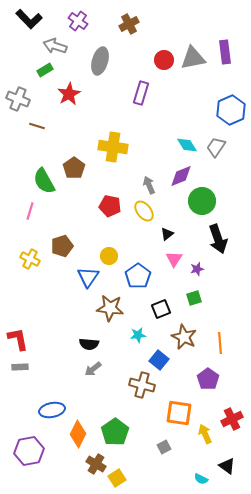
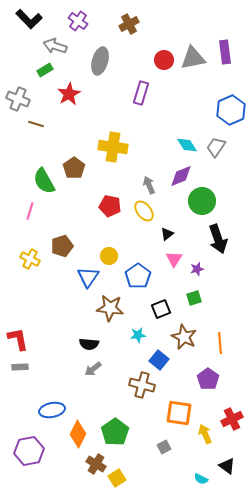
brown line at (37, 126): moved 1 px left, 2 px up
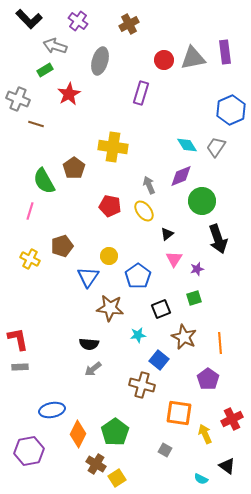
gray square at (164, 447): moved 1 px right, 3 px down; rotated 32 degrees counterclockwise
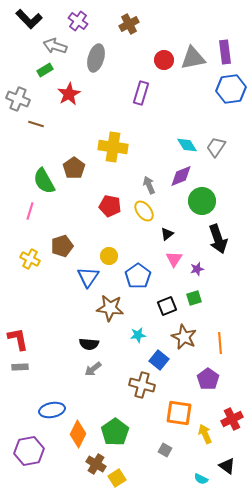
gray ellipse at (100, 61): moved 4 px left, 3 px up
blue hexagon at (231, 110): moved 21 px up; rotated 16 degrees clockwise
black square at (161, 309): moved 6 px right, 3 px up
